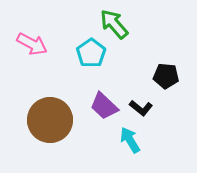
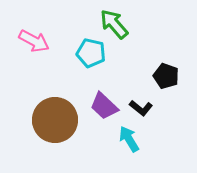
pink arrow: moved 2 px right, 3 px up
cyan pentagon: rotated 24 degrees counterclockwise
black pentagon: rotated 15 degrees clockwise
brown circle: moved 5 px right
cyan arrow: moved 1 px left, 1 px up
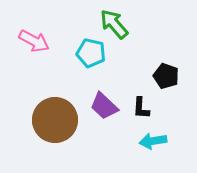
black L-shape: rotated 55 degrees clockwise
cyan arrow: moved 24 px right, 2 px down; rotated 68 degrees counterclockwise
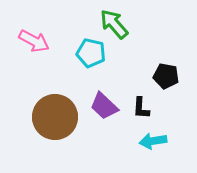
black pentagon: rotated 10 degrees counterclockwise
brown circle: moved 3 px up
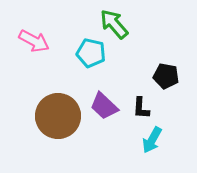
brown circle: moved 3 px right, 1 px up
cyan arrow: moved 1 px left, 1 px up; rotated 52 degrees counterclockwise
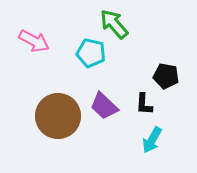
black L-shape: moved 3 px right, 4 px up
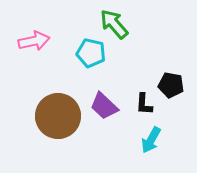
pink arrow: rotated 40 degrees counterclockwise
black pentagon: moved 5 px right, 9 px down
cyan arrow: moved 1 px left
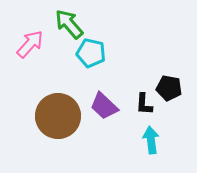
green arrow: moved 45 px left
pink arrow: moved 4 px left, 3 px down; rotated 36 degrees counterclockwise
black pentagon: moved 2 px left, 3 px down
cyan arrow: rotated 144 degrees clockwise
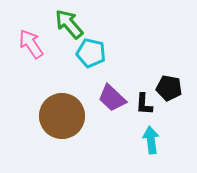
pink arrow: moved 1 px right; rotated 76 degrees counterclockwise
purple trapezoid: moved 8 px right, 8 px up
brown circle: moved 4 px right
